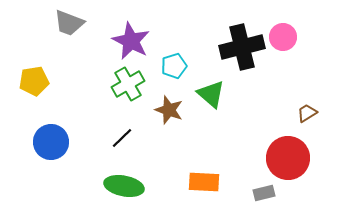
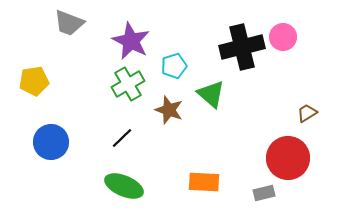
green ellipse: rotated 12 degrees clockwise
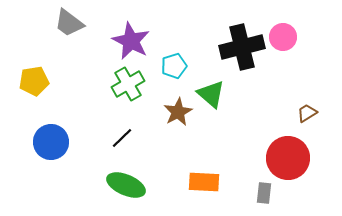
gray trapezoid: rotated 16 degrees clockwise
brown star: moved 9 px right, 2 px down; rotated 24 degrees clockwise
green ellipse: moved 2 px right, 1 px up
gray rectangle: rotated 70 degrees counterclockwise
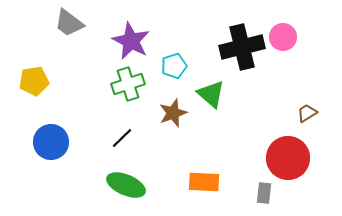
green cross: rotated 12 degrees clockwise
brown star: moved 5 px left, 1 px down; rotated 8 degrees clockwise
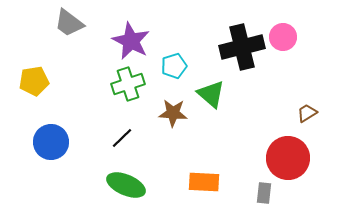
brown star: rotated 24 degrees clockwise
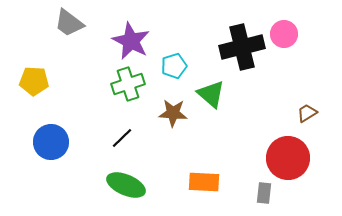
pink circle: moved 1 px right, 3 px up
yellow pentagon: rotated 12 degrees clockwise
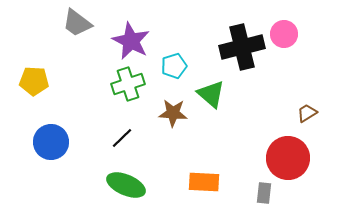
gray trapezoid: moved 8 px right
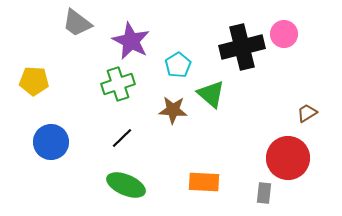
cyan pentagon: moved 4 px right, 1 px up; rotated 15 degrees counterclockwise
green cross: moved 10 px left
brown star: moved 3 px up
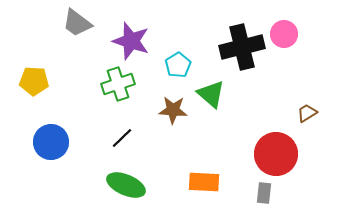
purple star: rotated 9 degrees counterclockwise
red circle: moved 12 px left, 4 px up
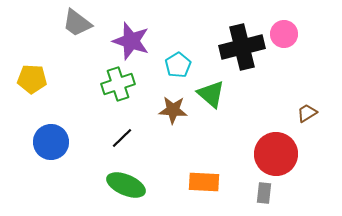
yellow pentagon: moved 2 px left, 2 px up
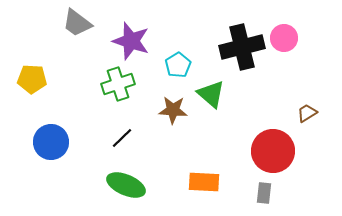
pink circle: moved 4 px down
red circle: moved 3 px left, 3 px up
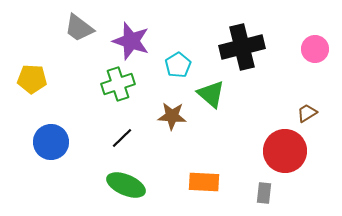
gray trapezoid: moved 2 px right, 5 px down
pink circle: moved 31 px right, 11 px down
brown star: moved 1 px left, 6 px down
red circle: moved 12 px right
